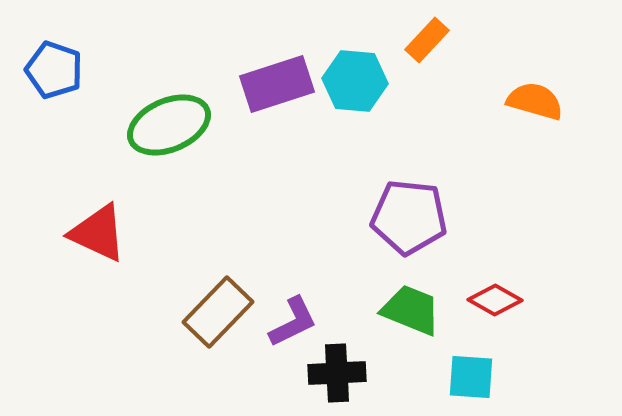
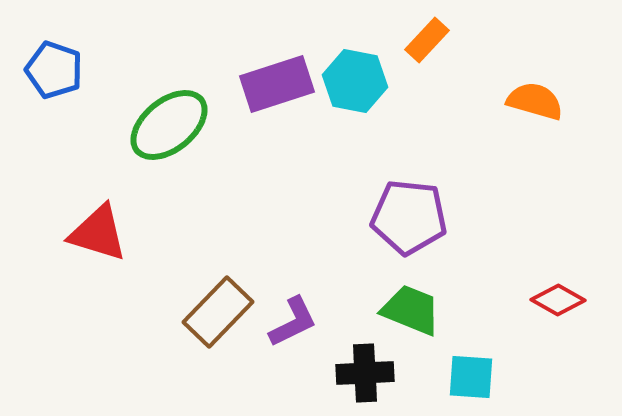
cyan hexagon: rotated 6 degrees clockwise
green ellipse: rotated 16 degrees counterclockwise
red triangle: rotated 8 degrees counterclockwise
red diamond: moved 63 px right
black cross: moved 28 px right
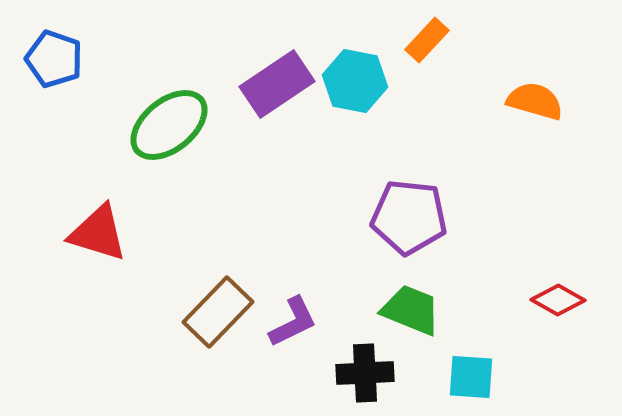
blue pentagon: moved 11 px up
purple rectangle: rotated 16 degrees counterclockwise
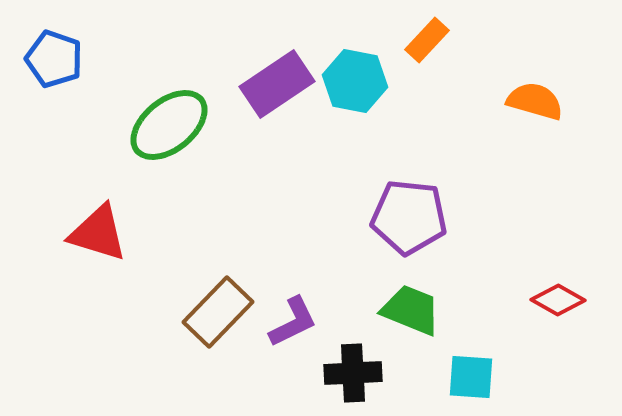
black cross: moved 12 px left
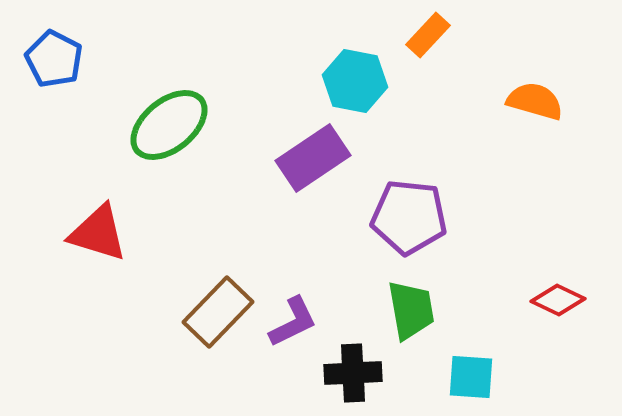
orange rectangle: moved 1 px right, 5 px up
blue pentagon: rotated 8 degrees clockwise
purple rectangle: moved 36 px right, 74 px down
red diamond: rotated 4 degrees counterclockwise
green trapezoid: rotated 58 degrees clockwise
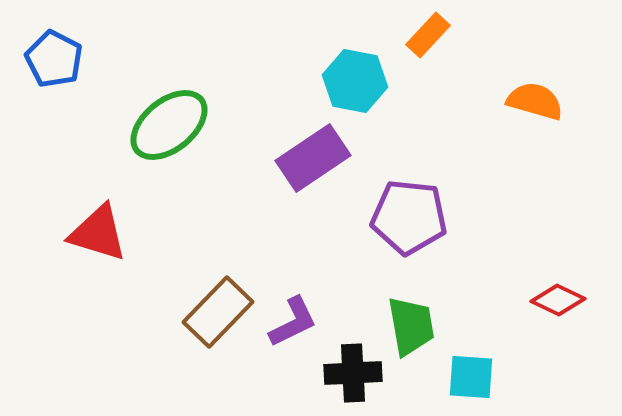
green trapezoid: moved 16 px down
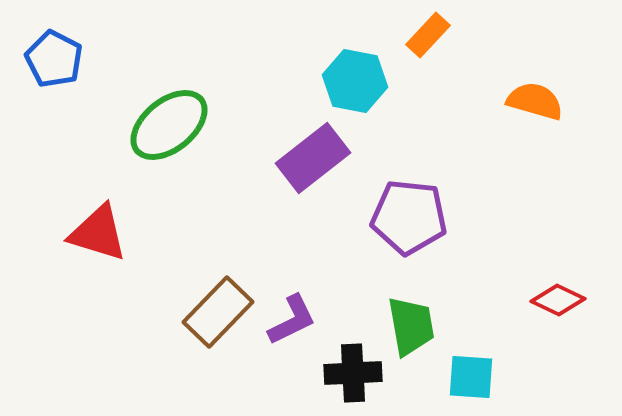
purple rectangle: rotated 4 degrees counterclockwise
purple L-shape: moved 1 px left, 2 px up
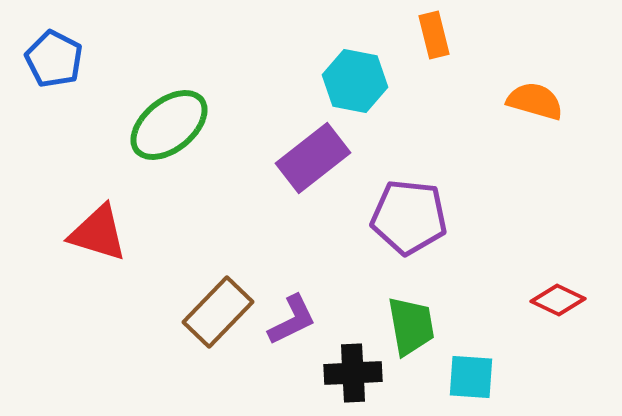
orange rectangle: moved 6 px right; rotated 57 degrees counterclockwise
